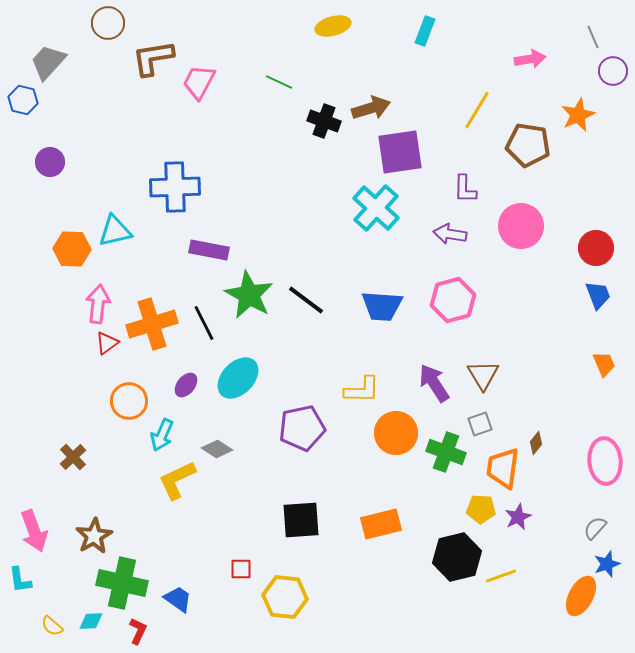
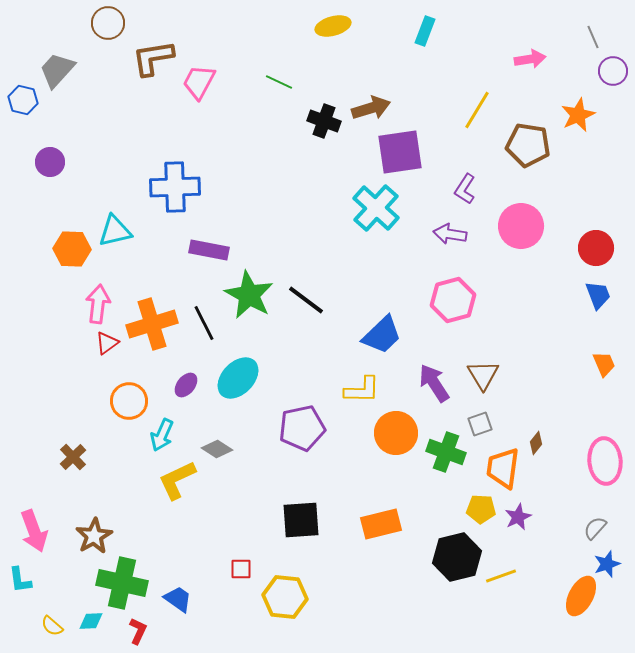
gray trapezoid at (48, 62): moved 9 px right, 8 px down
purple L-shape at (465, 189): rotated 32 degrees clockwise
blue trapezoid at (382, 306): moved 29 px down; rotated 48 degrees counterclockwise
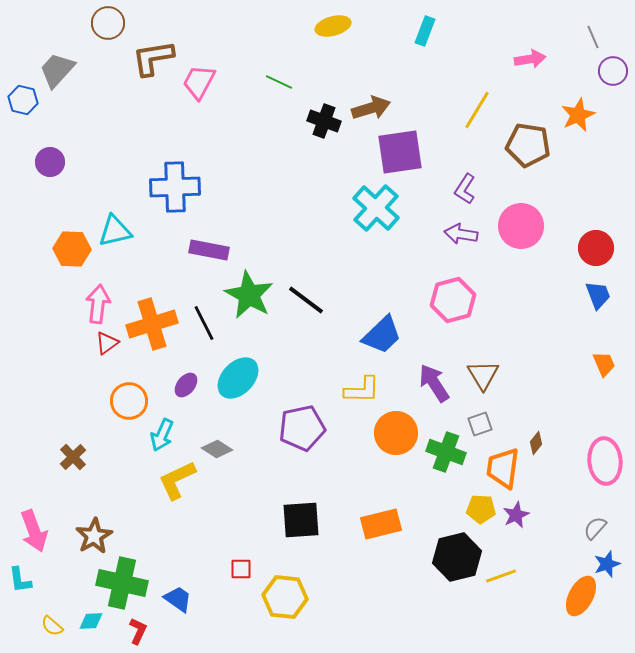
purple arrow at (450, 234): moved 11 px right
purple star at (518, 517): moved 2 px left, 2 px up
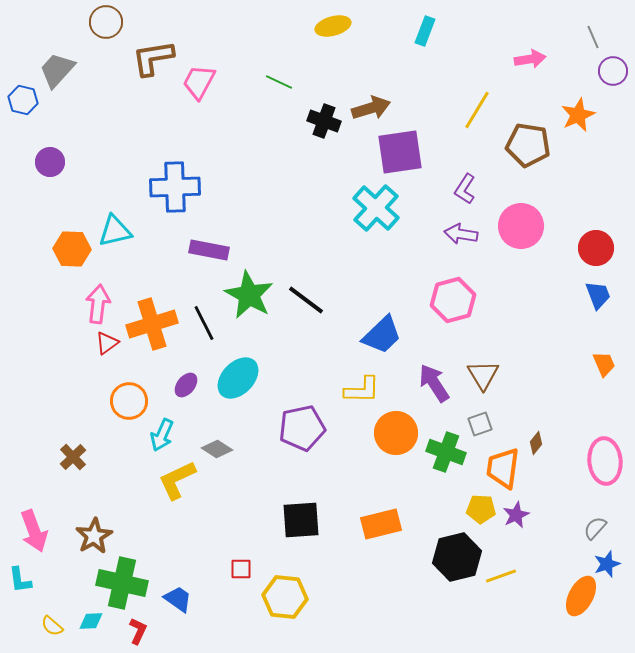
brown circle at (108, 23): moved 2 px left, 1 px up
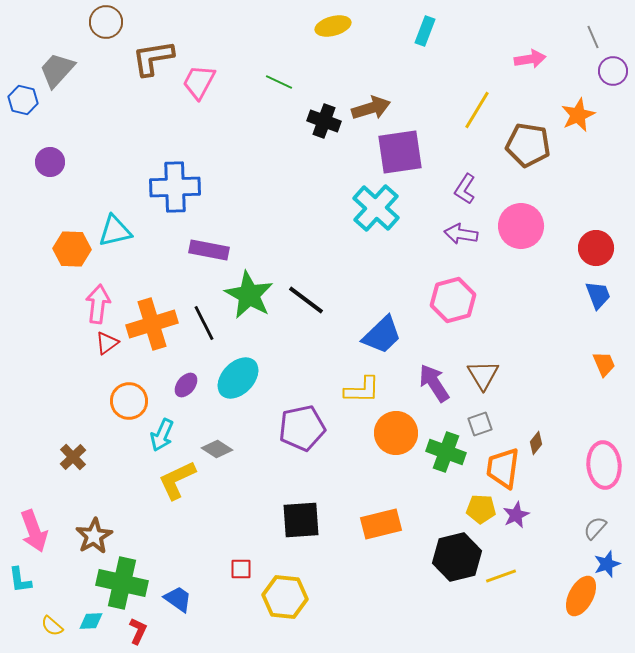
pink ellipse at (605, 461): moved 1 px left, 4 px down
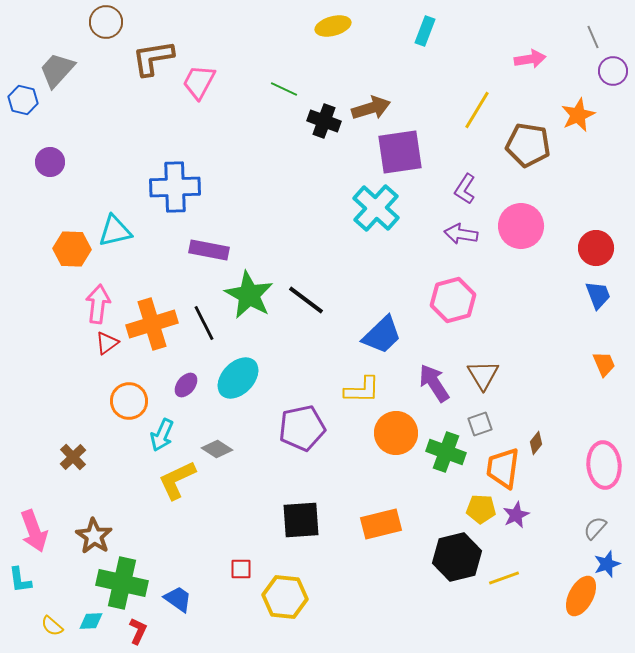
green line at (279, 82): moved 5 px right, 7 px down
brown star at (94, 536): rotated 9 degrees counterclockwise
yellow line at (501, 576): moved 3 px right, 2 px down
